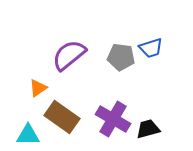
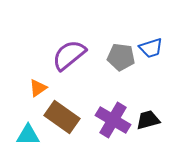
purple cross: moved 1 px down
black trapezoid: moved 9 px up
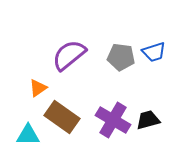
blue trapezoid: moved 3 px right, 4 px down
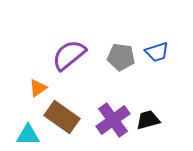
blue trapezoid: moved 3 px right
purple cross: rotated 24 degrees clockwise
